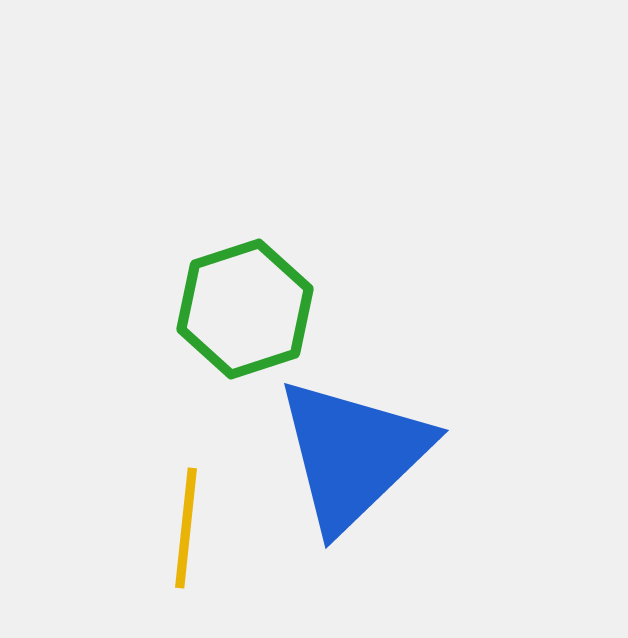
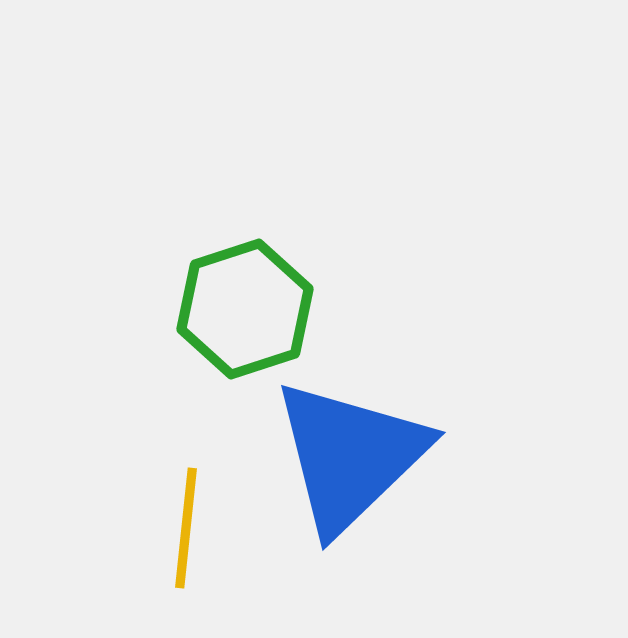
blue triangle: moved 3 px left, 2 px down
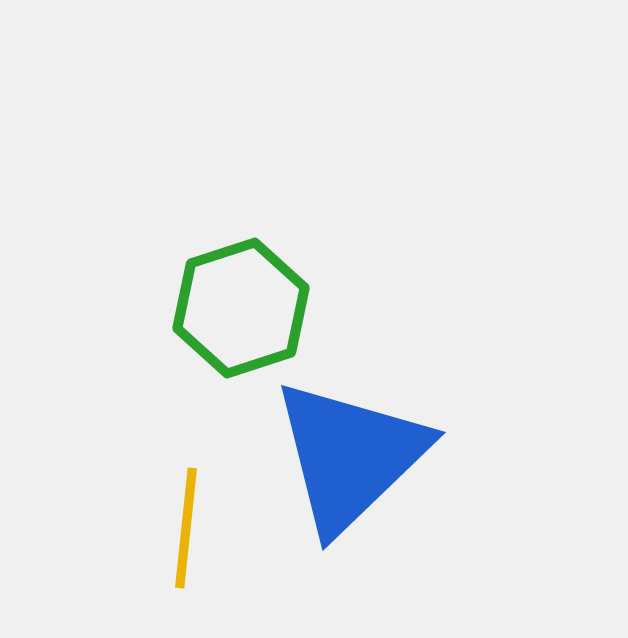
green hexagon: moved 4 px left, 1 px up
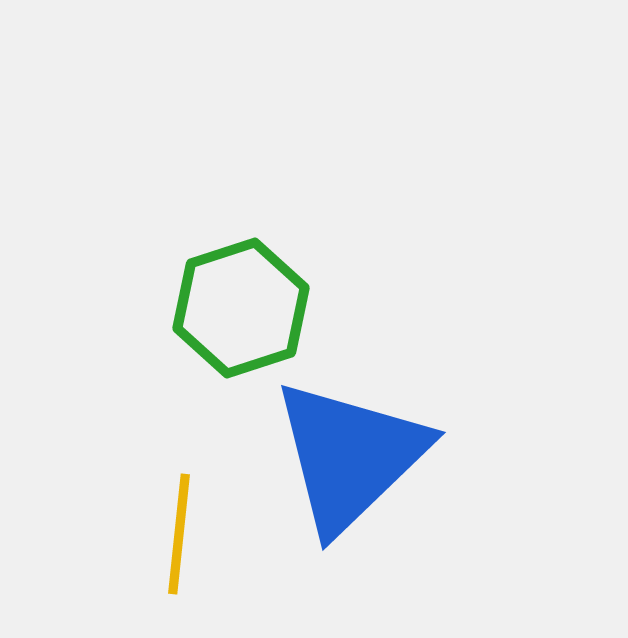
yellow line: moved 7 px left, 6 px down
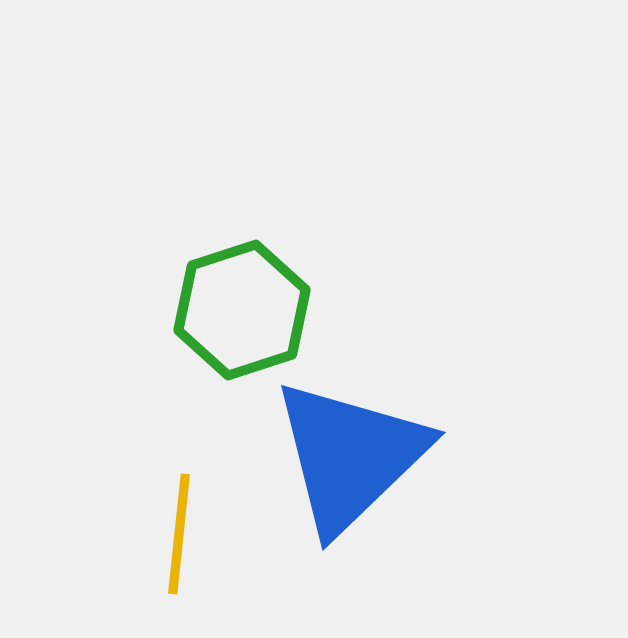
green hexagon: moved 1 px right, 2 px down
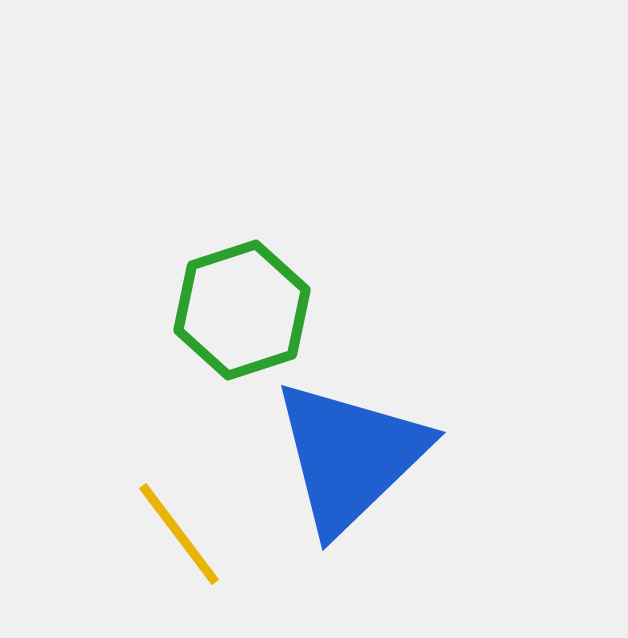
yellow line: rotated 43 degrees counterclockwise
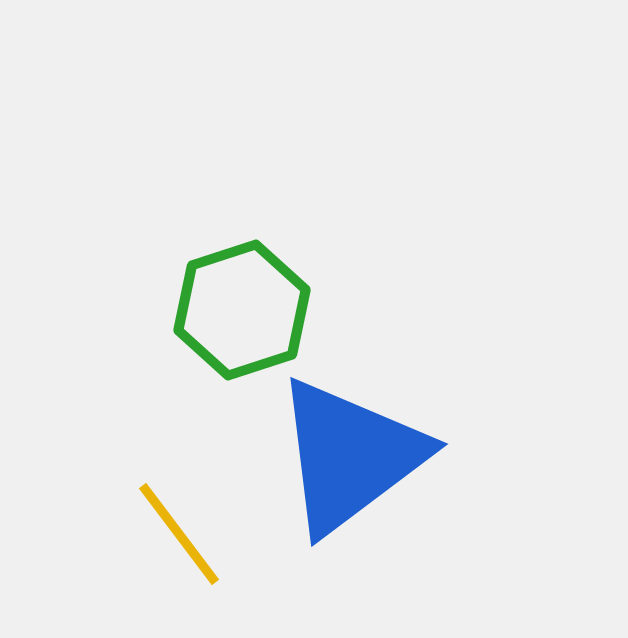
blue triangle: rotated 7 degrees clockwise
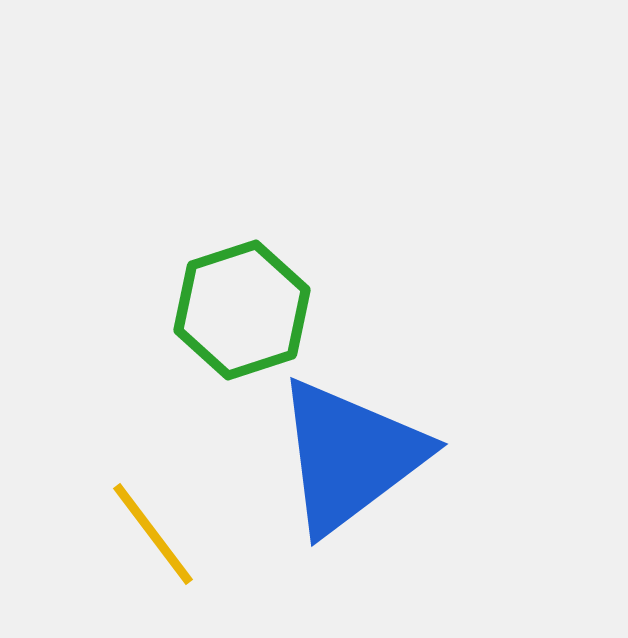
yellow line: moved 26 px left
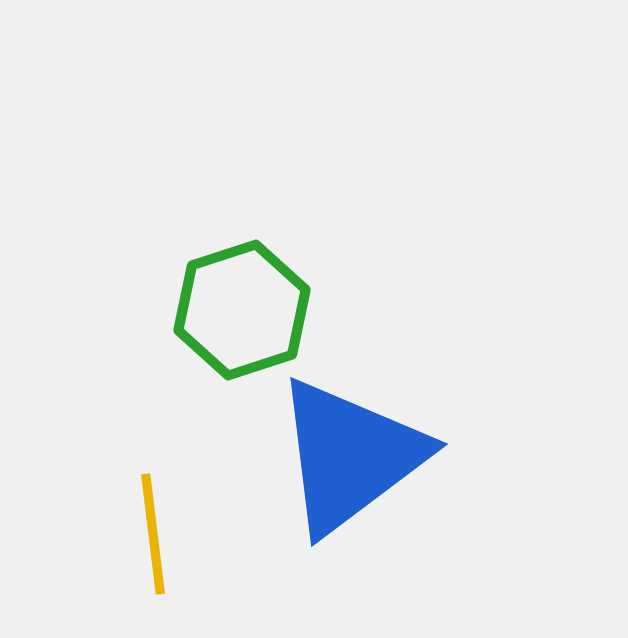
yellow line: rotated 30 degrees clockwise
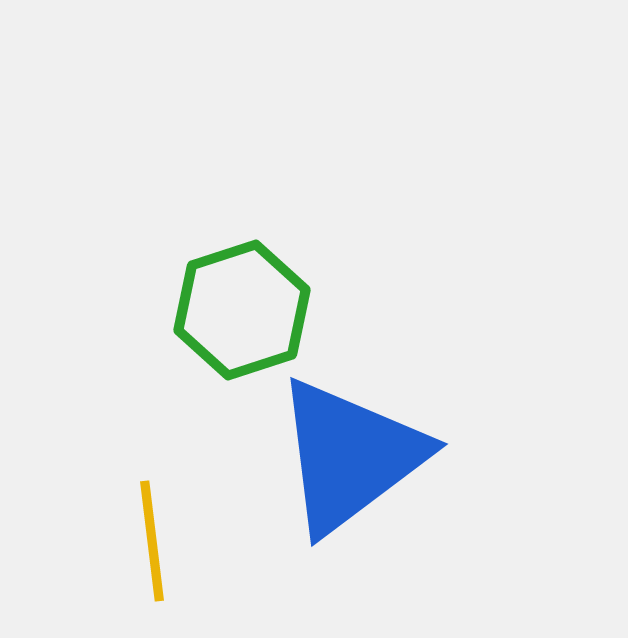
yellow line: moved 1 px left, 7 px down
